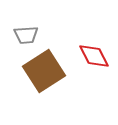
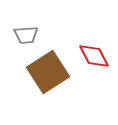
brown square: moved 4 px right, 1 px down
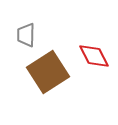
gray trapezoid: rotated 95 degrees clockwise
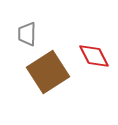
gray trapezoid: moved 1 px right, 1 px up
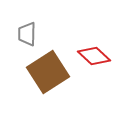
red diamond: rotated 20 degrees counterclockwise
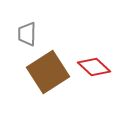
red diamond: moved 11 px down
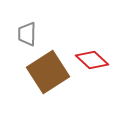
red diamond: moved 2 px left, 7 px up
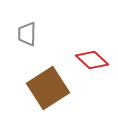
brown square: moved 16 px down
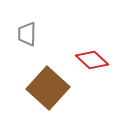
brown square: rotated 15 degrees counterclockwise
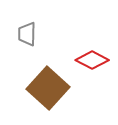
red diamond: rotated 16 degrees counterclockwise
